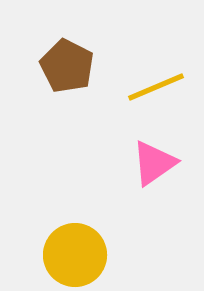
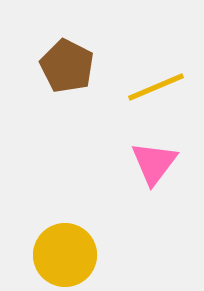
pink triangle: rotated 18 degrees counterclockwise
yellow circle: moved 10 px left
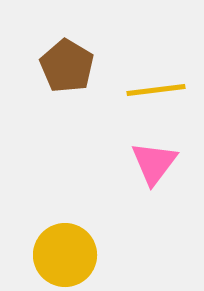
brown pentagon: rotated 4 degrees clockwise
yellow line: moved 3 px down; rotated 16 degrees clockwise
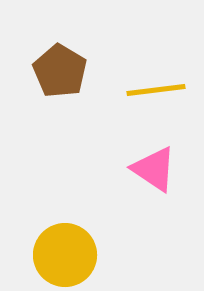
brown pentagon: moved 7 px left, 5 px down
pink triangle: moved 6 px down; rotated 33 degrees counterclockwise
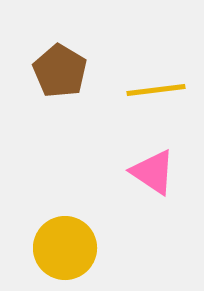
pink triangle: moved 1 px left, 3 px down
yellow circle: moved 7 px up
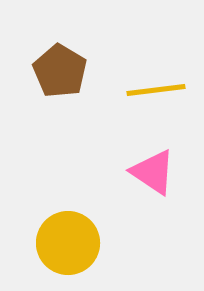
yellow circle: moved 3 px right, 5 px up
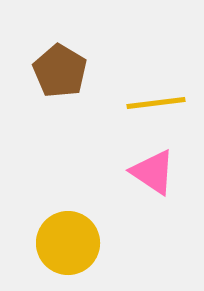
yellow line: moved 13 px down
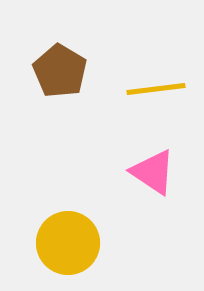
yellow line: moved 14 px up
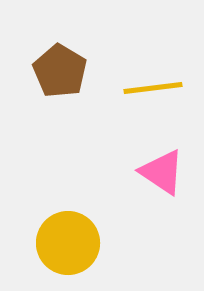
yellow line: moved 3 px left, 1 px up
pink triangle: moved 9 px right
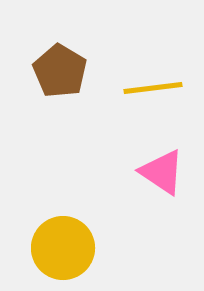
yellow circle: moved 5 px left, 5 px down
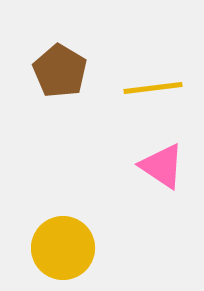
pink triangle: moved 6 px up
